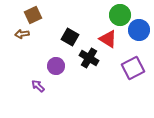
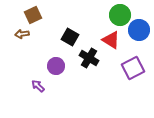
red triangle: moved 3 px right, 1 px down
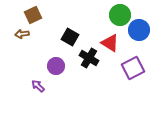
red triangle: moved 1 px left, 3 px down
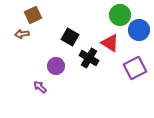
purple square: moved 2 px right
purple arrow: moved 2 px right, 1 px down
